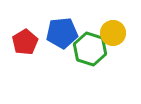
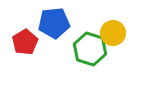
blue pentagon: moved 8 px left, 10 px up
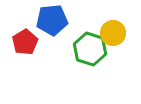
blue pentagon: moved 2 px left, 3 px up
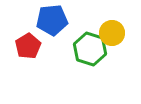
yellow circle: moved 1 px left
red pentagon: moved 3 px right, 4 px down
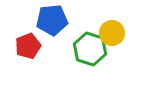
red pentagon: rotated 10 degrees clockwise
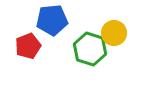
yellow circle: moved 2 px right
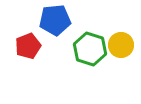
blue pentagon: moved 3 px right
yellow circle: moved 7 px right, 12 px down
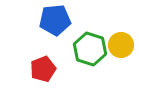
red pentagon: moved 15 px right, 23 px down
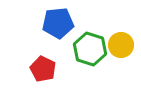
blue pentagon: moved 3 px right, 3 px down
red pentagon: rotated 25 degrees counterclockwise
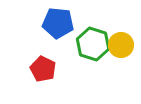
blue pentagon: rotated 12 degrees clockwise
green hexagon: moved 3 px right, 5 px up
